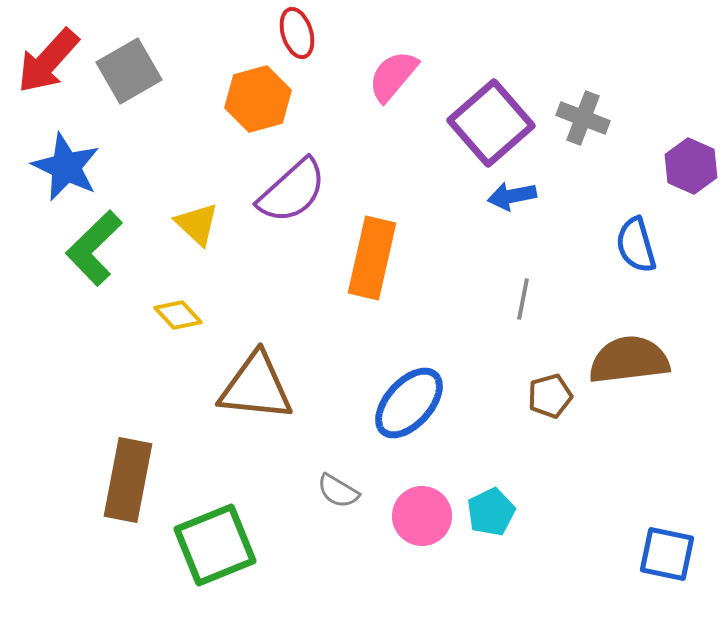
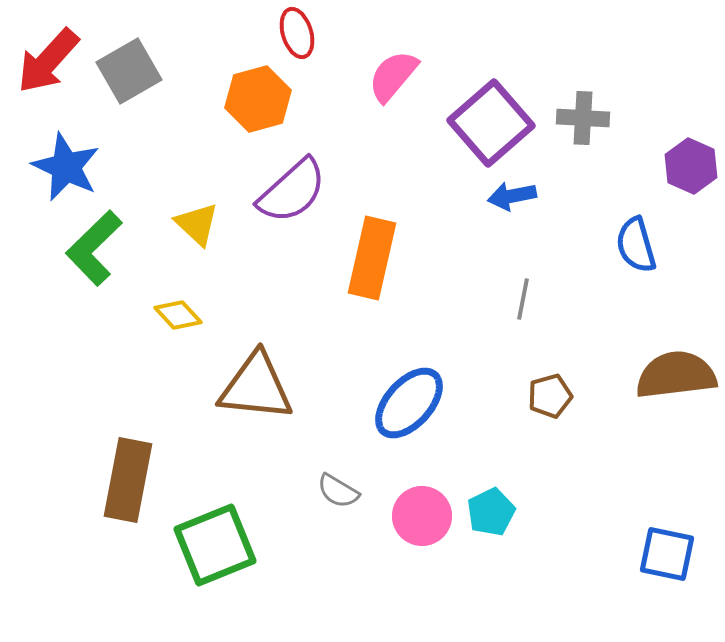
gray cross: rotated 18 degrees counterclockwise
brown semicircle: moved 47 px right, 15 px down
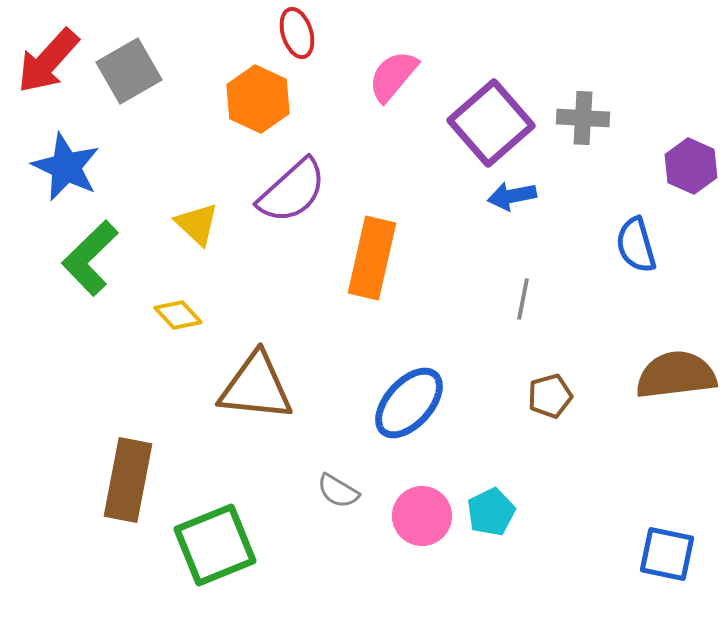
orange hexagon: rotated 20 degrees counterclockwise
green L-shape: moved 4 px left, 10 px down
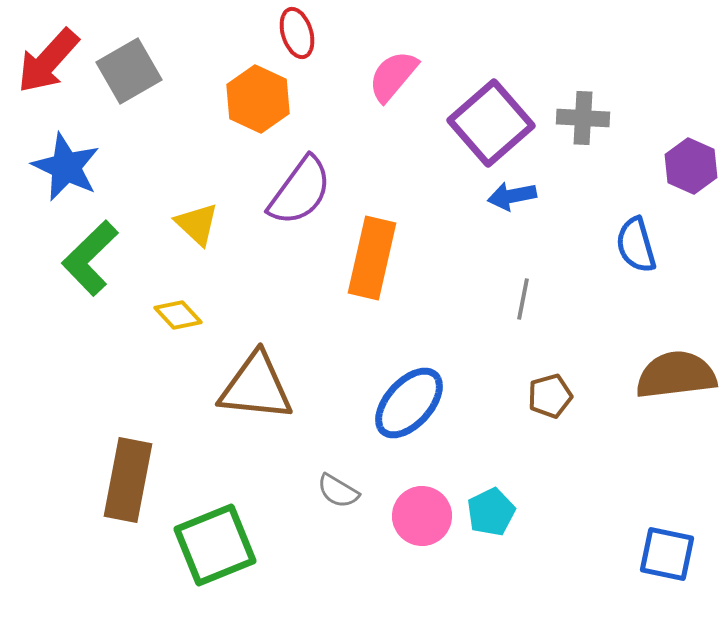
purple semicircle: moved 8 px right; rotated 12 degrees counterclockwise
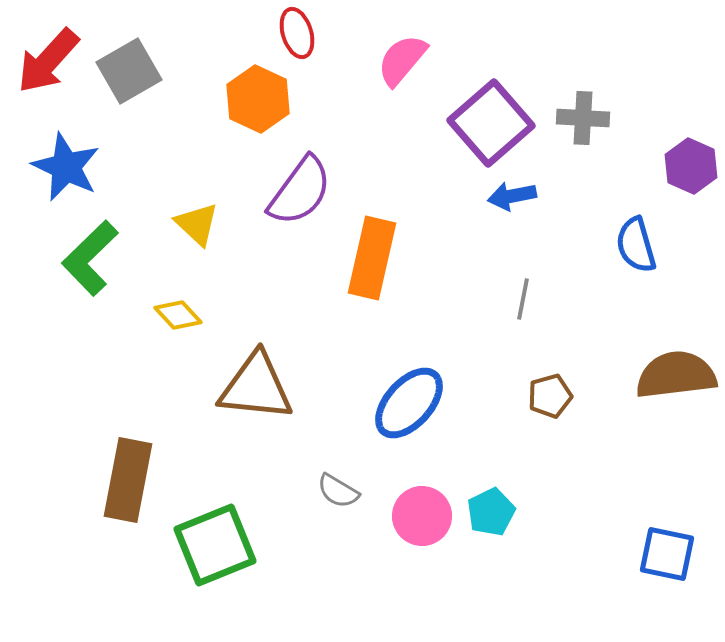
pink semicircle: moved 9 px right, 16 px up
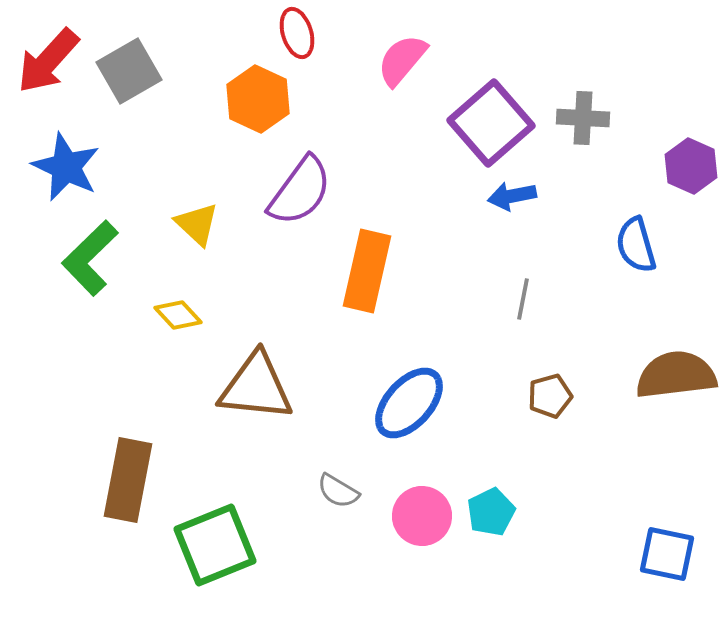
orange rectangle: moved 5 px left, 13 px down
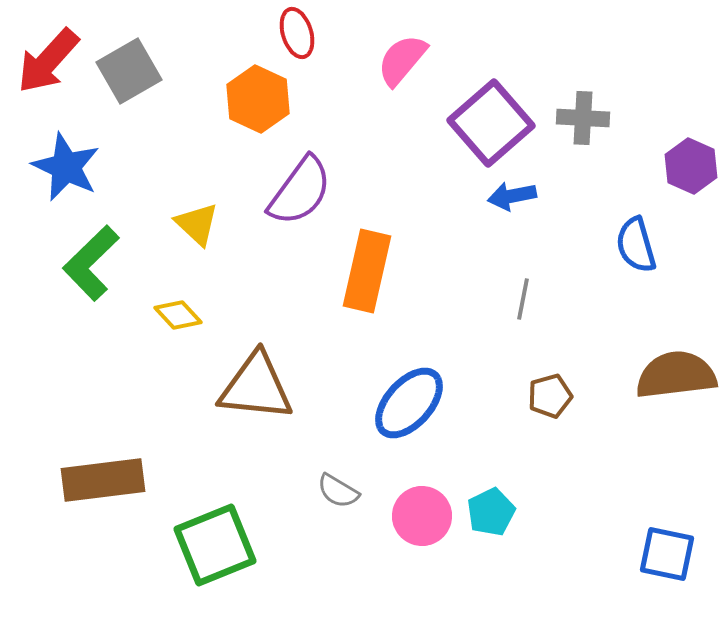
green L-shape: moved 1 px right, 5 px down
brown rectangle: moved 25 px left; rotated 72 degrees clockwise
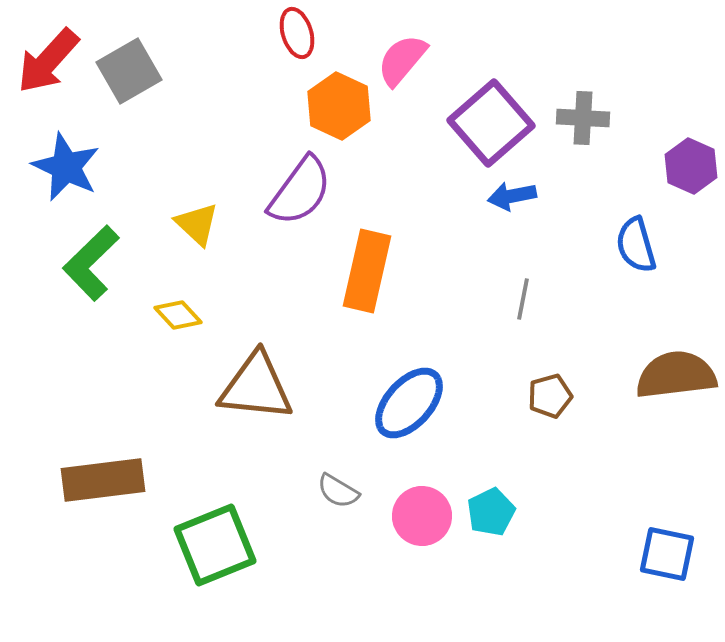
orange hexagon: moved 81 px right, 7 px down
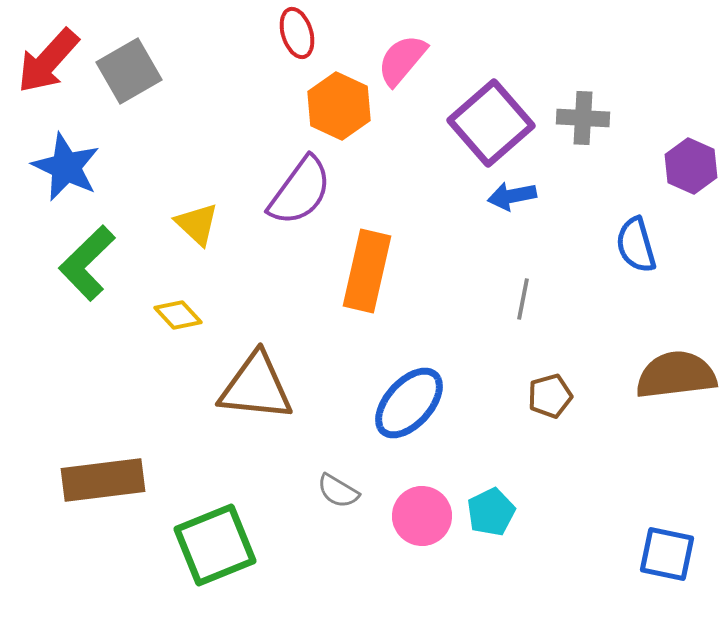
green L-shape: moved 4 px left
